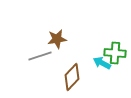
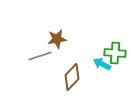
cyan arrow: moved 1 px down
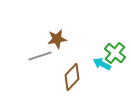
green cross: rotated 35 degrees clockwise
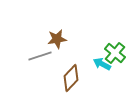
brown diamond: moved 1 px left, 1 px down
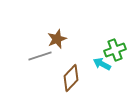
brown star: rotated 12 degrees counterclockwise
green cross: moved 3 px up; rotated 30 degrees clockwise
